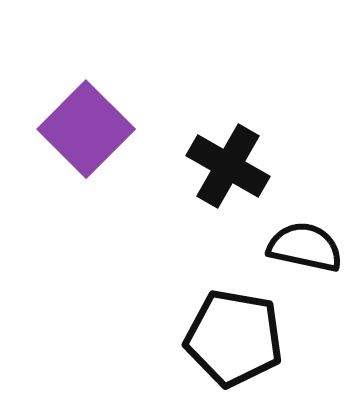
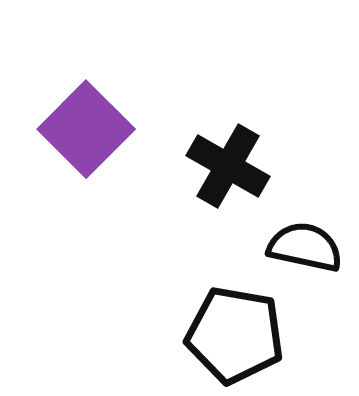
black pentagon: moved 1 px right, 3 px up
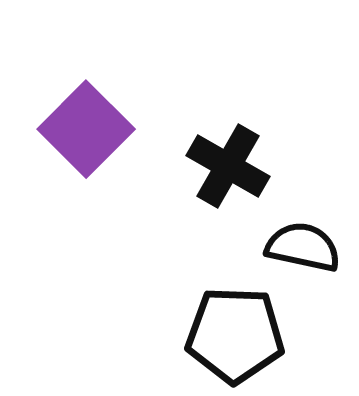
black semicircle: moved 2 px left
black pentagon: rotated 8 degrees counterclockwise
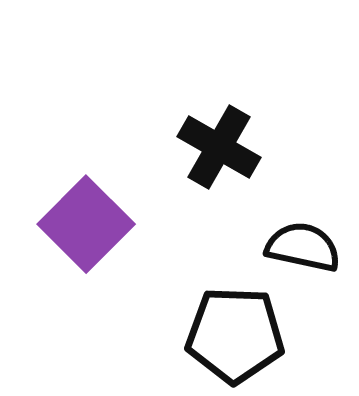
purple square: moved 95 px down
black cross: moved 9 px left, 19 px up
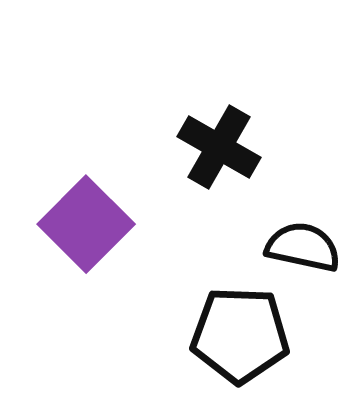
black pentagon: moved 5 px right
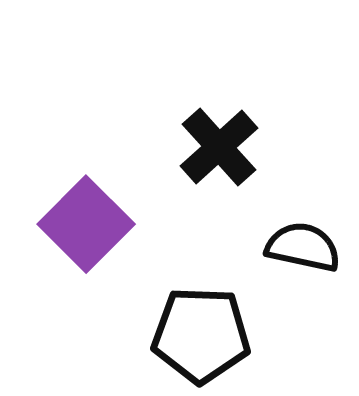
black cross: rotated 18 degrees clockwise
black pentagon: moved 39 px left
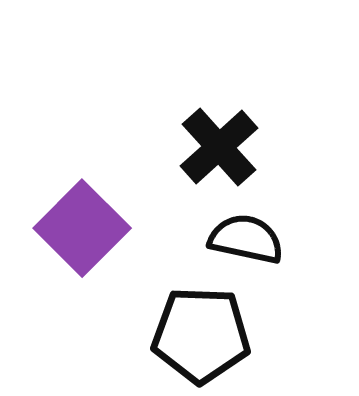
purple square: moved 4 px left, 4 px down
black semicircle: moved 57 px left, 8 px up
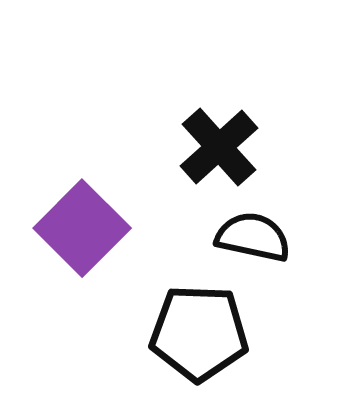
black semicircle: moved 7 px right, 2 px up
black pentagon: moved 2 px left, 2 px up
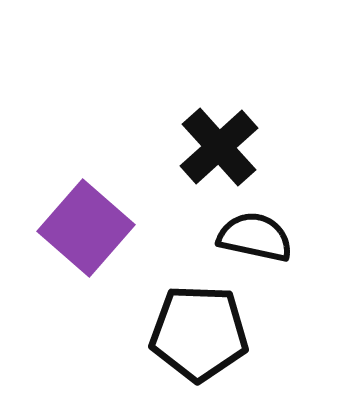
purple square: moved 4 px right; rotated 4 degrees counterclockwise
black semicircle: moved 2 px right
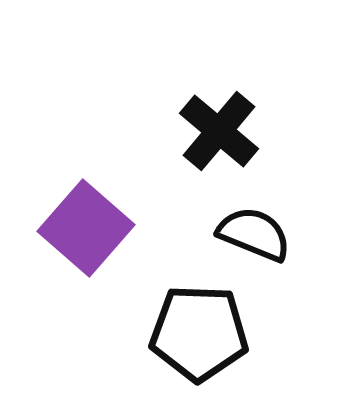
black cross: moved 16 px up; rotated 8 degrees counterclockwise
black semicircle: moved 1 px left, 3 px up; rotated 10 degrees clockwise
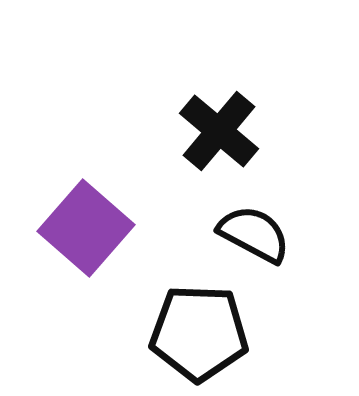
black semicircle: rotated 6 degrees clockwise
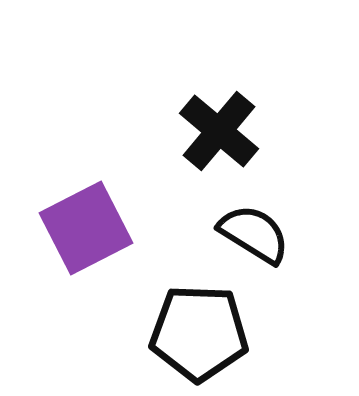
purple square: rotated 22 degrees clockwise
black semicircle: rotated 4 degrees clockwise
